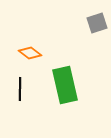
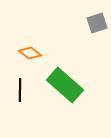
green rectangle: rotated 36 degrees counterclockwise
black line: moved 1 px down
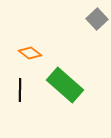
gray square: moved 4 px up; rotated 25 degrees counterclockwise
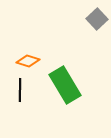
orange diamond: moved 2 px left, 8 px down; rotated 20 degrees counterclockwise
green rectangle: rotated 18 degrees clockwise
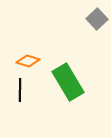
green rectangle: moved 3 px right, 3 px up
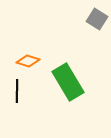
gray square: rotated 15 degrees counterclockwise
black line: moved 3 px left, 1 px down
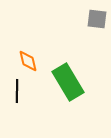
gray square: rotated 25 degrees counterclockwise
orange diamond: rotated 60 degrees clockwise
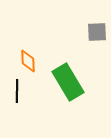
gray square: moved 13 px down; rotated 10 degrees counterclockwise
orange diamond: rotated 10 degrees clockwise
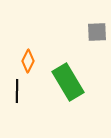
orange diamond: rotated 30 degrees clockwise
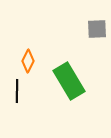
gray square: moved 3 px up
green rectangle: moved 1 px right, 1 px up
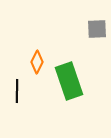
orange diamond: moved 9 px right, 1 px down
green rectangle: rotated 12 degrees clockwise
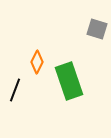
gray square: rotated 20 degrees clockwise
black line: moved 2 px left, 1 px up; rotated 20 degrees clockwise
